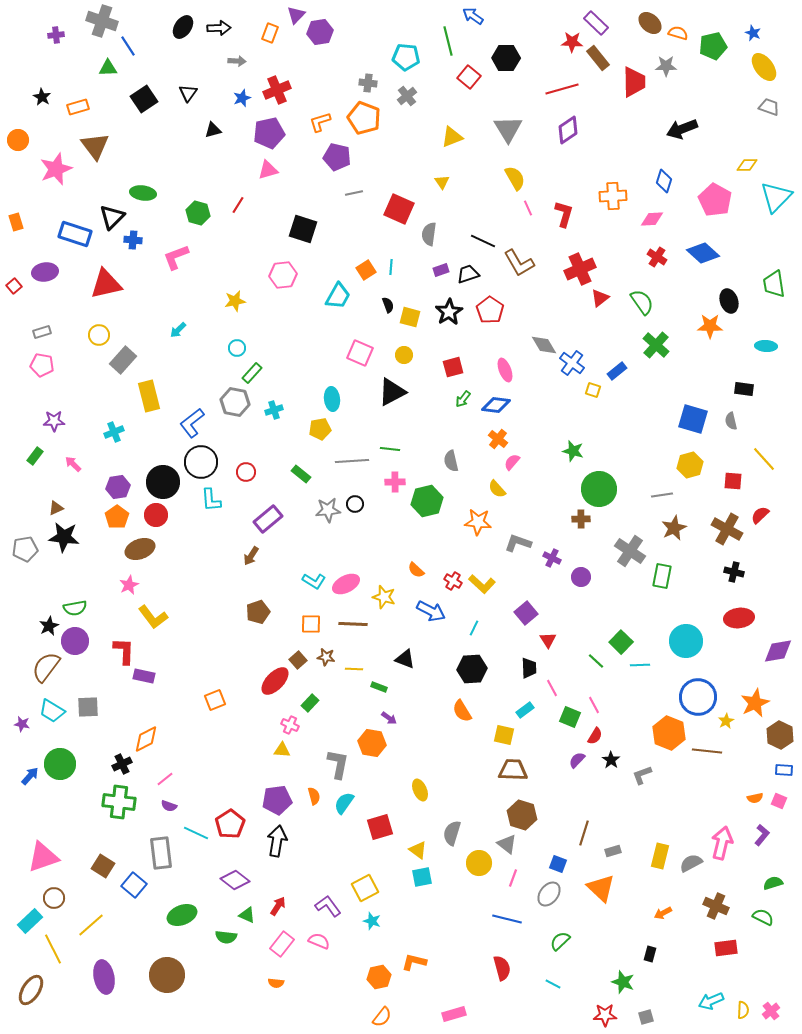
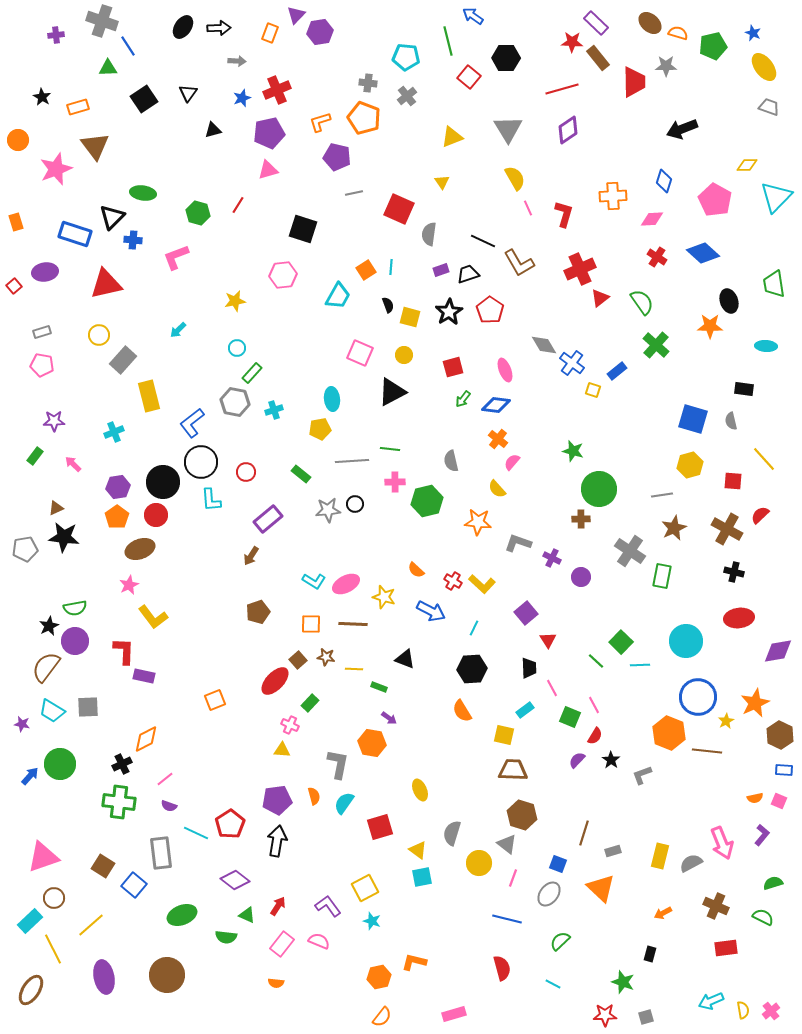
pink arrow at (722, 843): rotated 144 degrees clockwise
yellow semicircle at (743, 1010): rotated 12 degrees counterclockwise
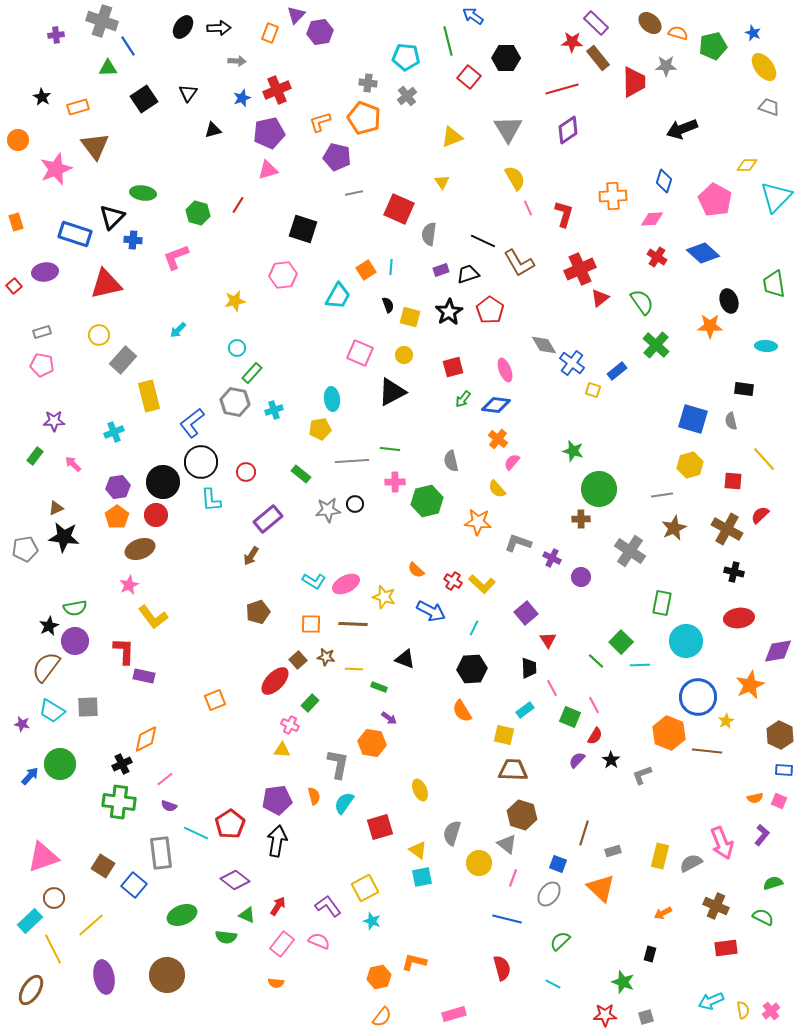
green rectangle at (662, 576): moved 27 px down
orange star at (755, 703): moved 5 px left, 18 px up
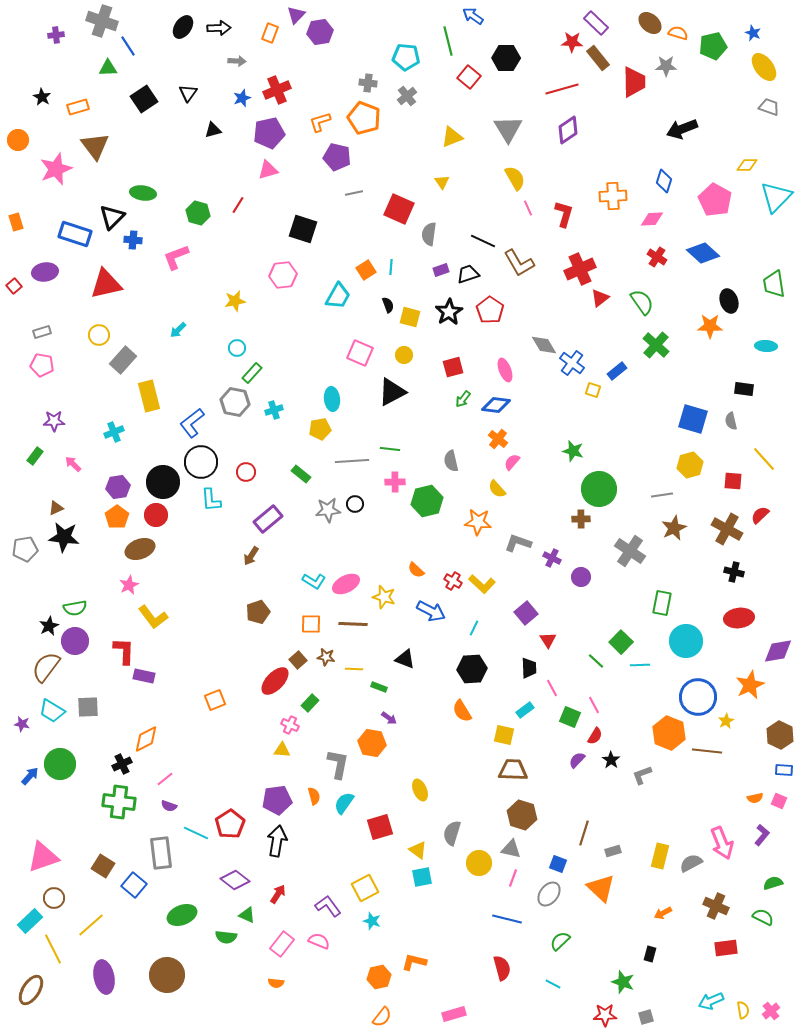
gray triangle at (507, 844): moved 4 px right, 5 px down; rotated 25 degrees counterclockwise
red arrow at (278, 906): moved 12 px up
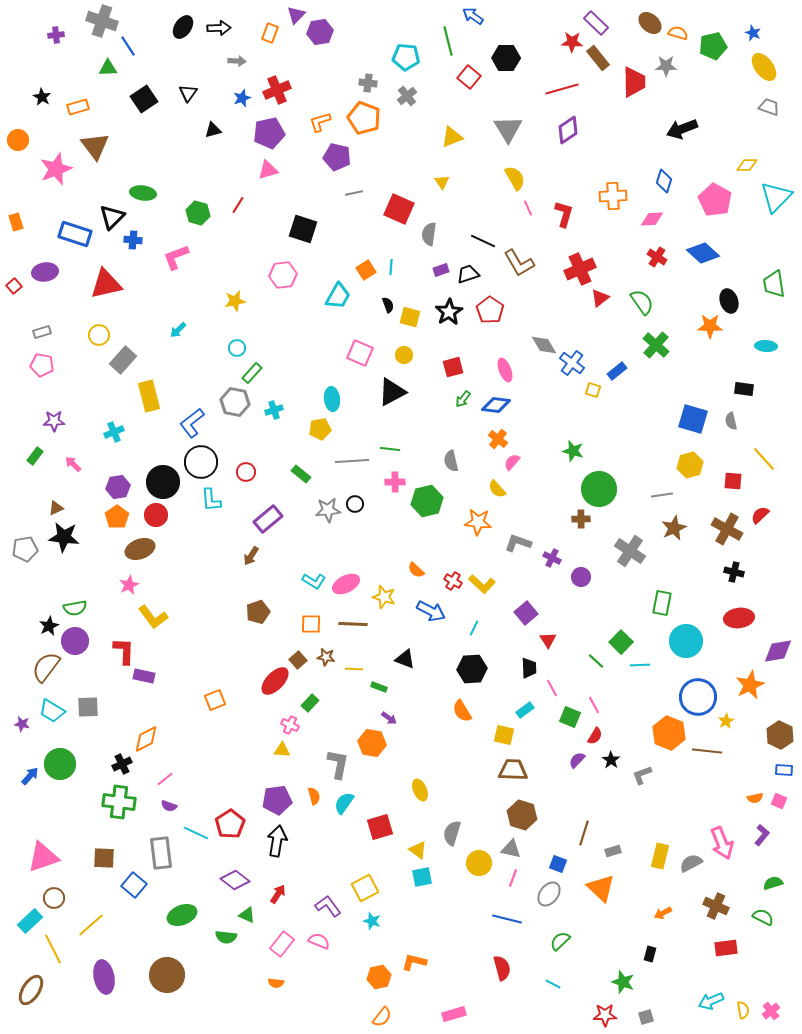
brown square at (103, 866): moved 1 px right, 8 px up; rotated 30 degrees counterclockwise
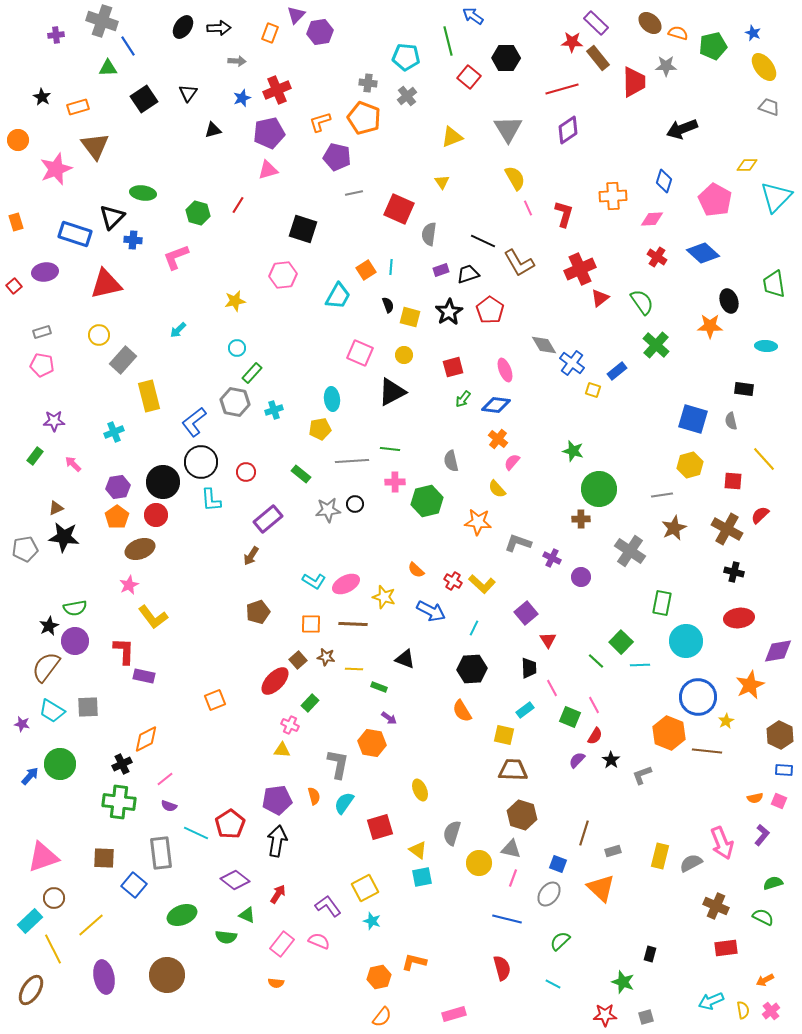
blue L-shape at (192, 423): moved 2 px right, 1 px up
orange arrow at (663, 913): moved 102 px right, 67 px down
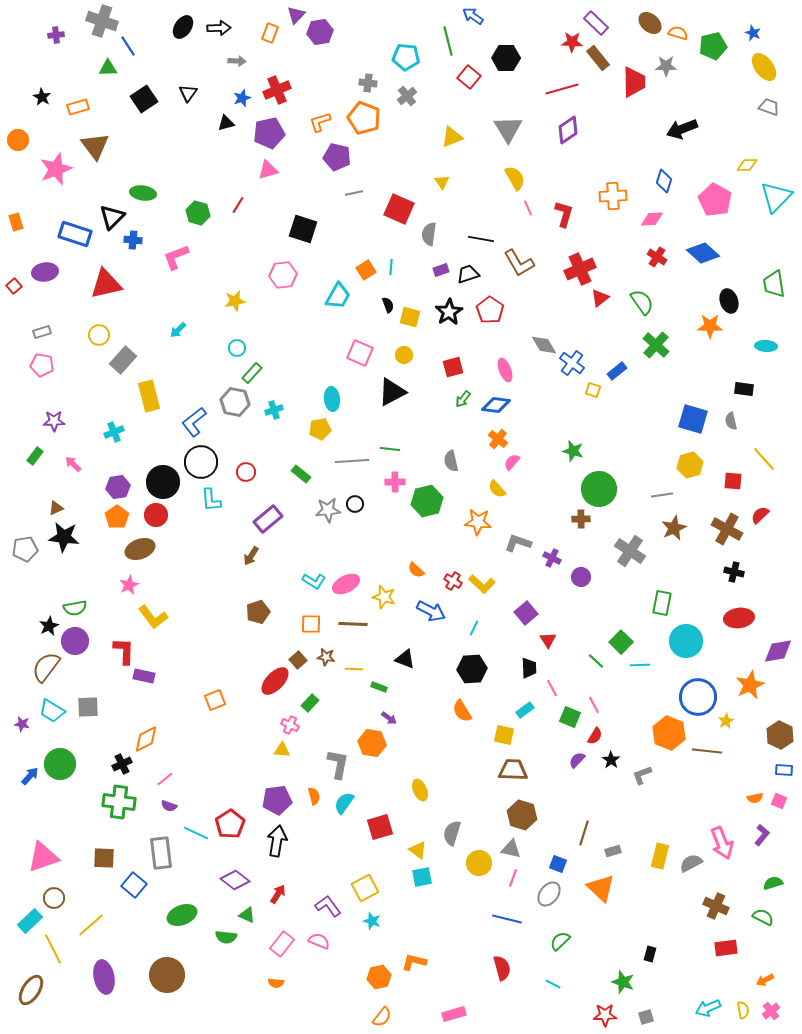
black triangle at (213, 130): moved 13 px right, 7 px up
black line at (483, 241): moved 2 px left, 2 px up; rotated 15 degrees counterclockwise
cyan arrow at (711, 1001): moved 3 px left, 7 px down
